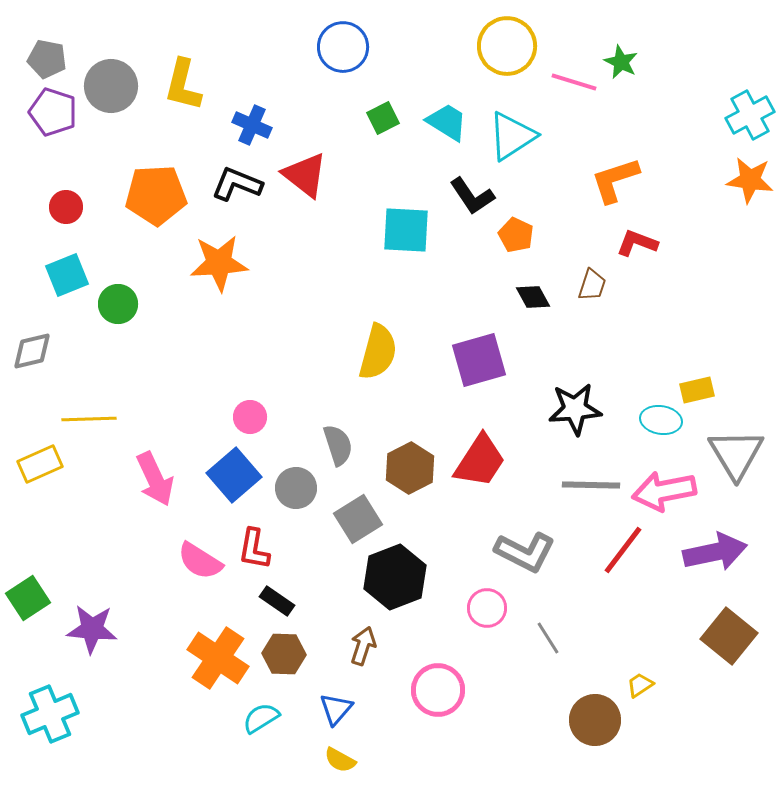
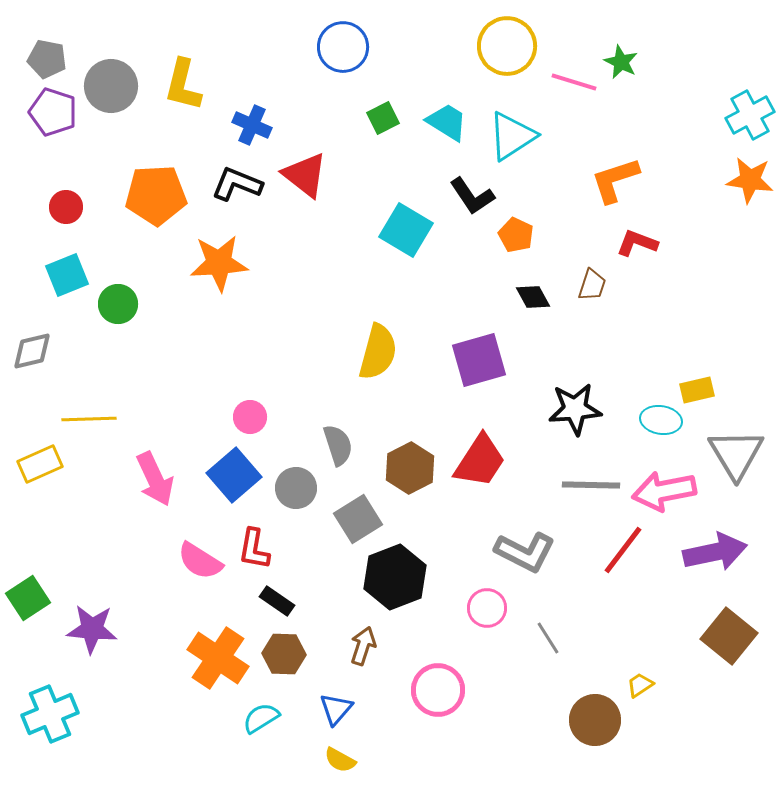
cyan square at (406, 230): rotated 28 degrees clockwise
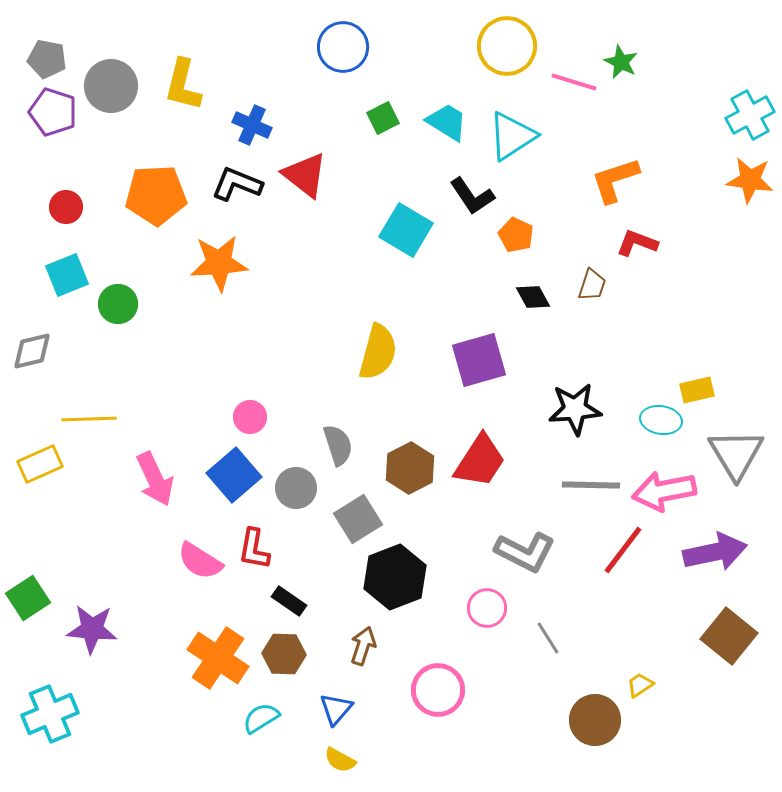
black rectangle at (277, 601): moved 12 px right
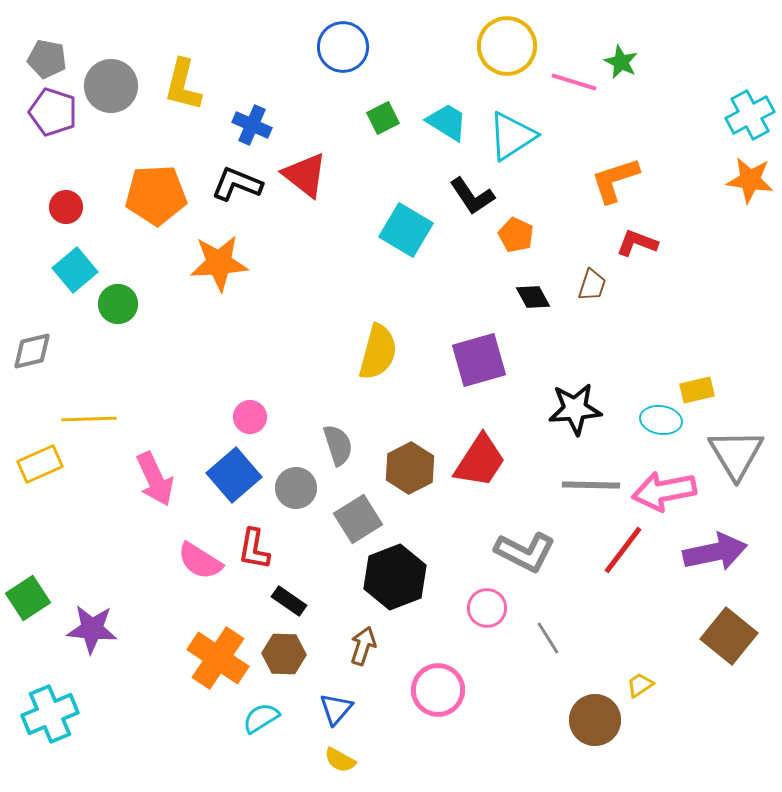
cyan square at (67, 275): moved 8 px right, 5 px up; rotated 18 degrees counterclockwise
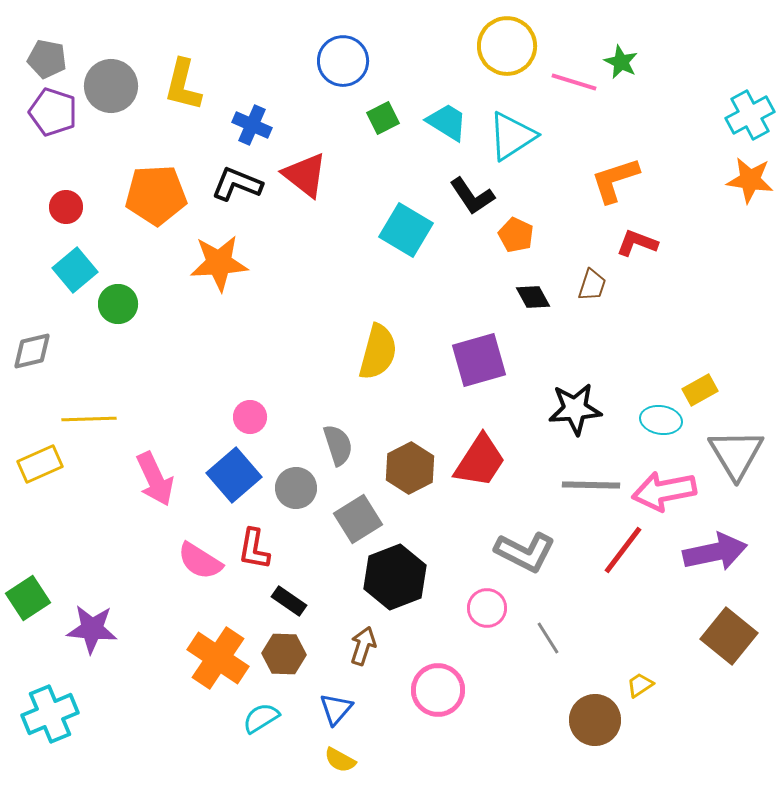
blue circle at (343, 47): moved 14 px down
yellow rectangle at (697, 390): moved 3 px right; rotated 16 degrees counterclockwise
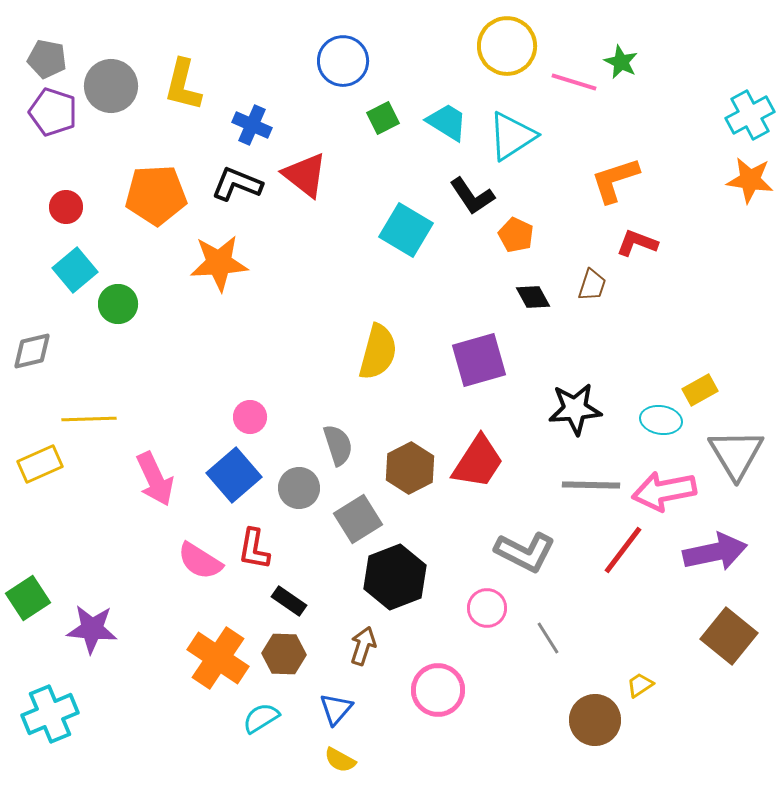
red trapezoid at (480, 461): moved 2 px left, 1 px down
gray circle at (296, 488): moved 3 px right
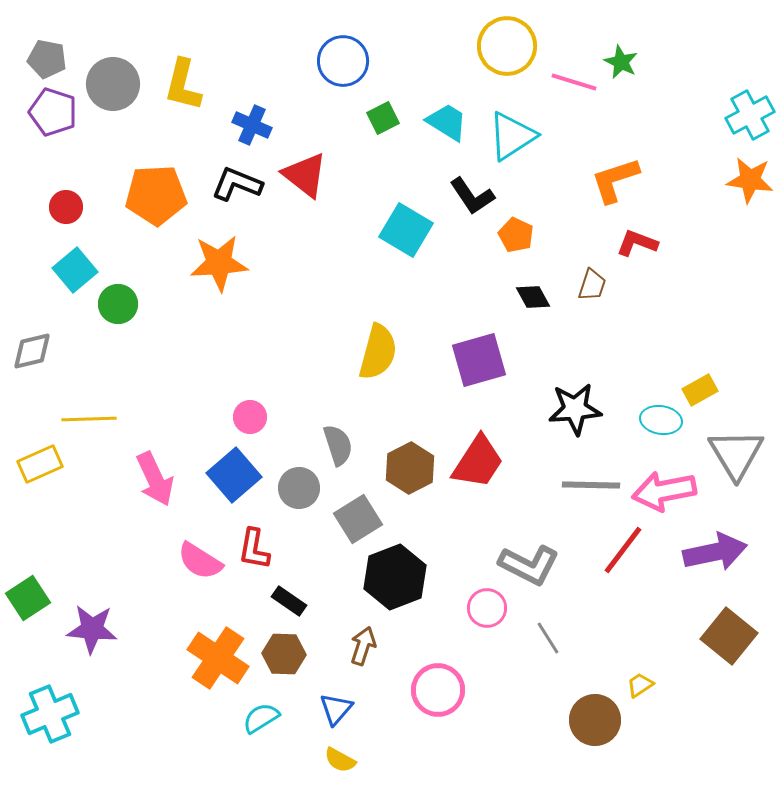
gray circle at (111, 86): moved 2 px right, 2 px up
gray L-shape at (525, 552): moved 4 px right, 13 px down
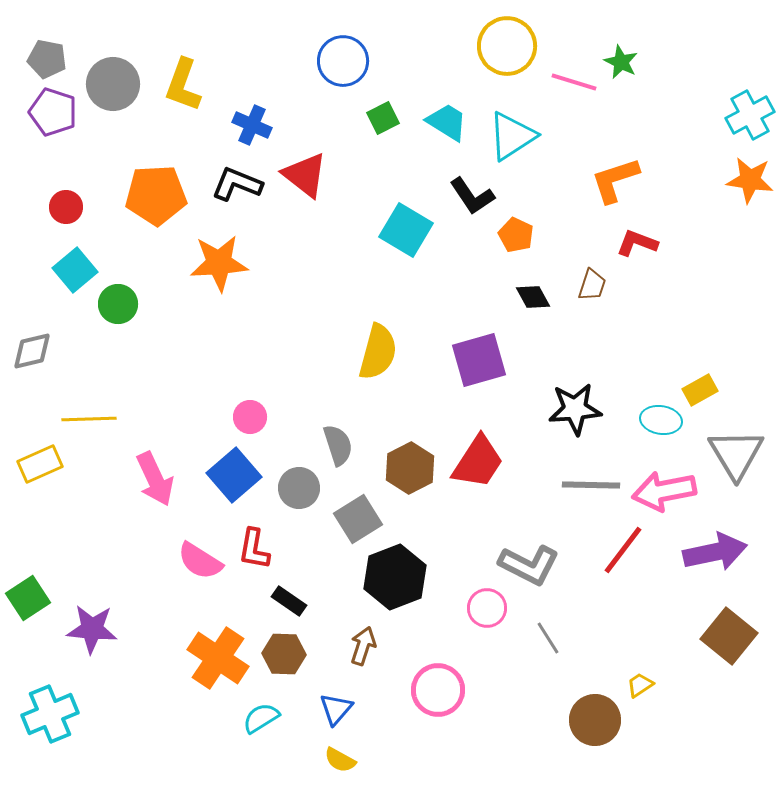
yellow L-shape at (183, 85): rotated 6 degrees clockwise
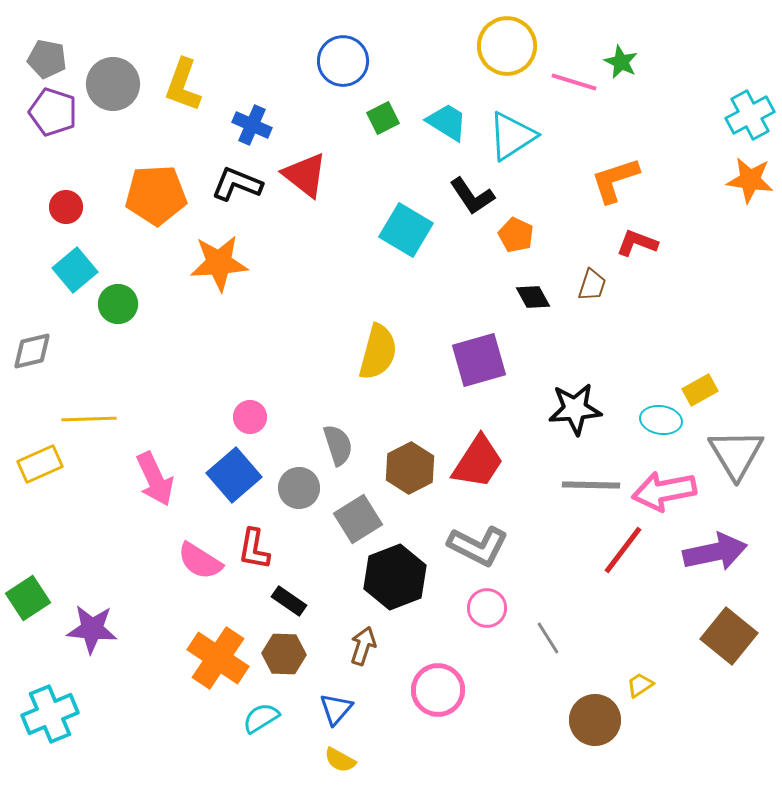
gray L-shape at (529, 565): moved 51 px left, 19 px up
